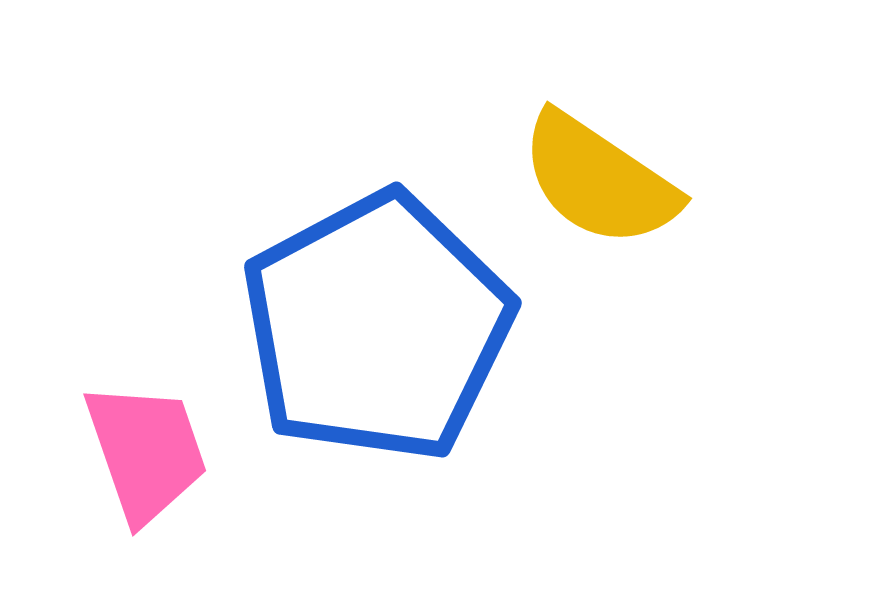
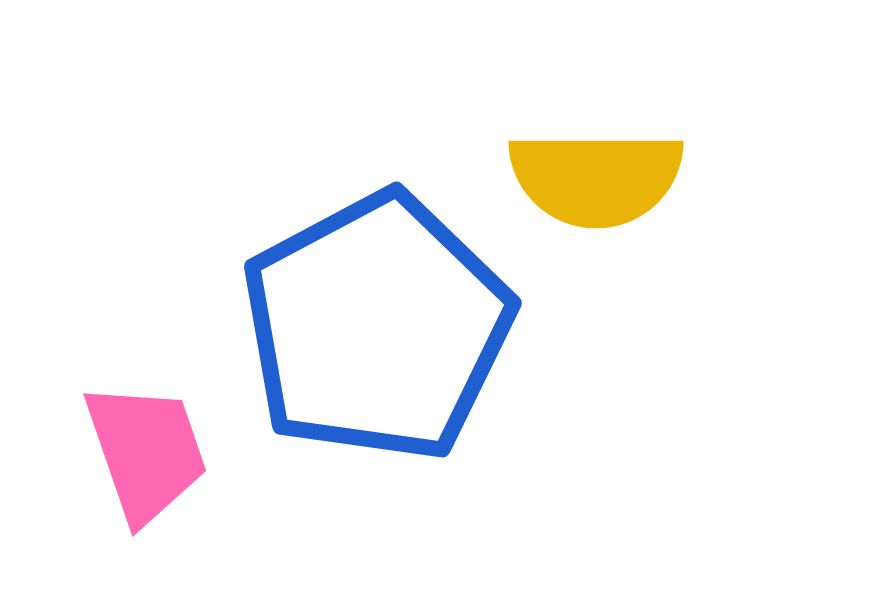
yellow semicircle: moved 3 px left, 2 px up; rotated 34 degrees counterclockwise
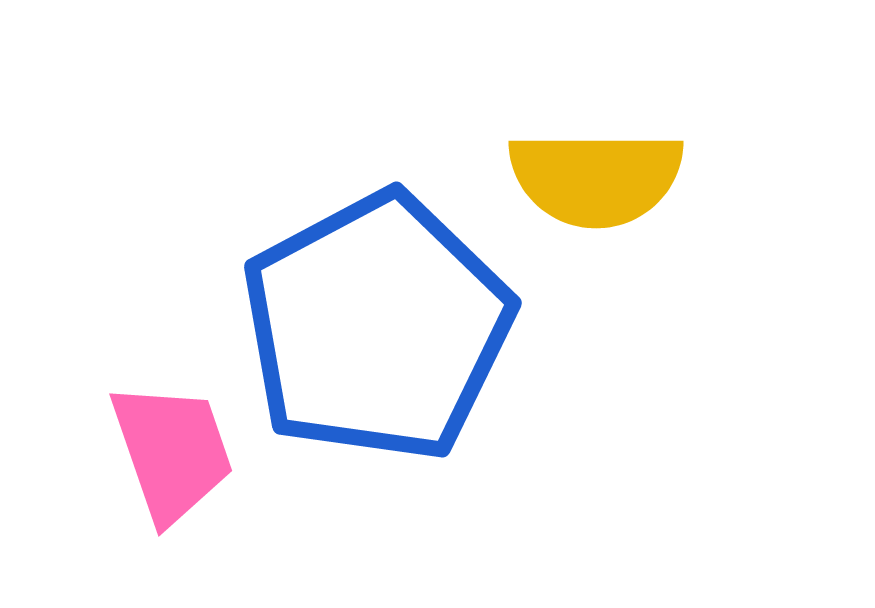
pink trapezoid: moved 26 px right
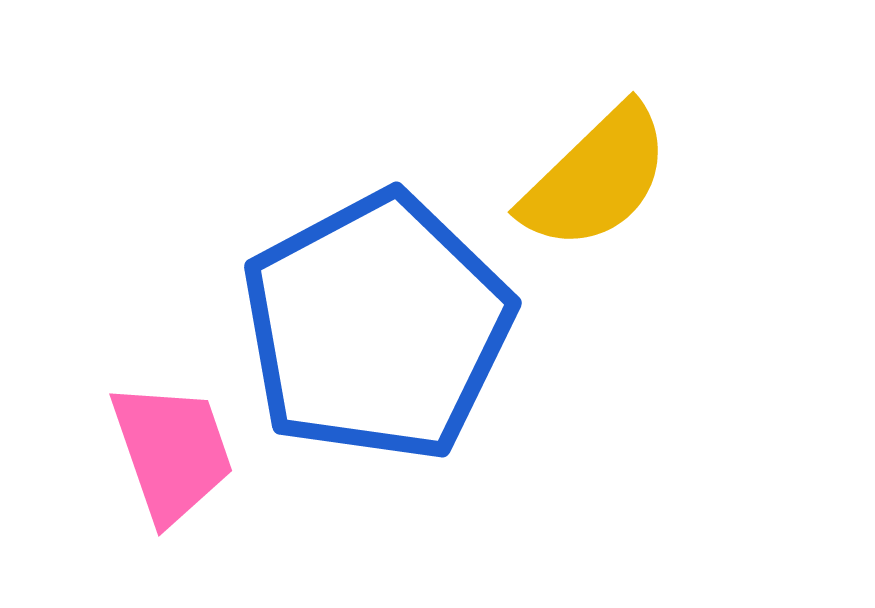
yellow semicircle: rotated 44 degrees counterclockwise
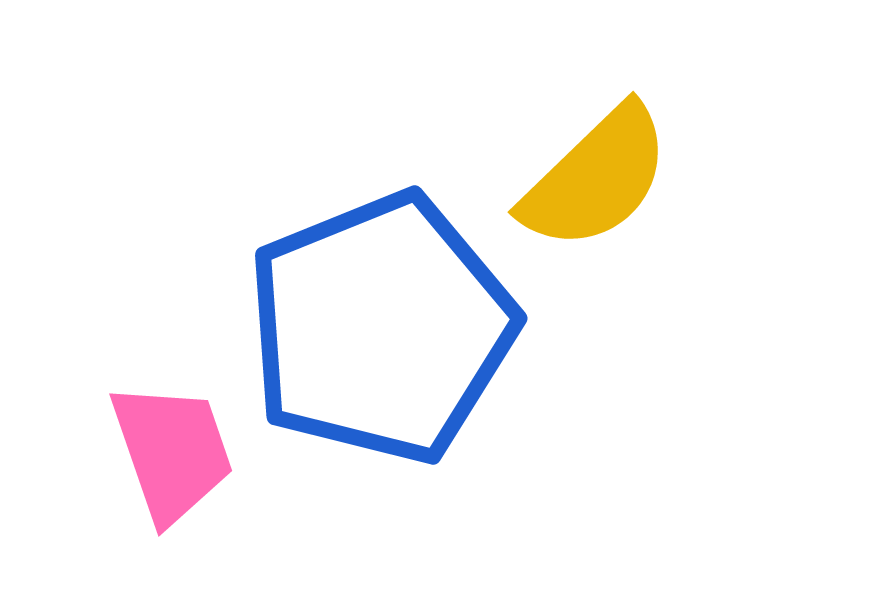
blue pentagon: moved 4 px right, 1 px down; rotated 6 degrees clockwise
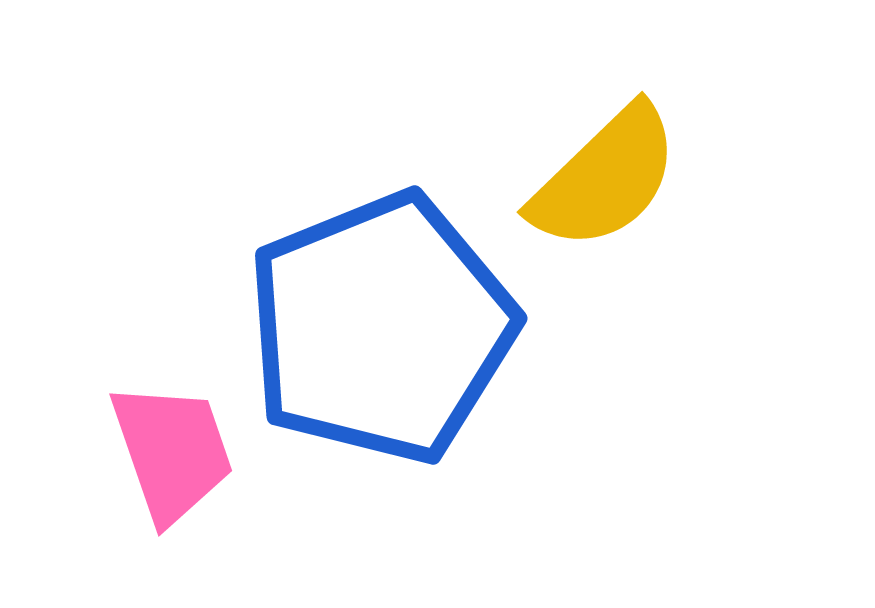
yellow semicircle: moved 9 px right
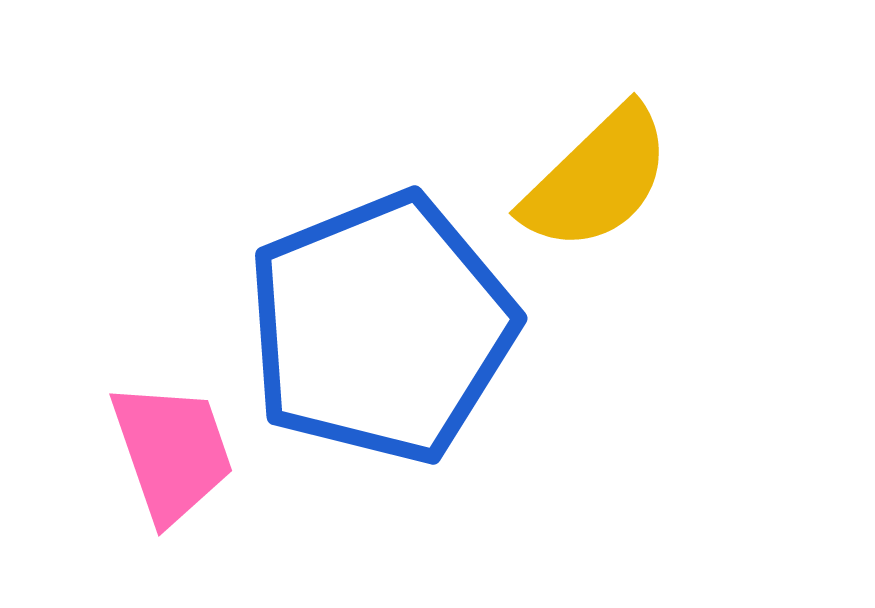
yellow semicircle: moved 8 px left, 1 px down
